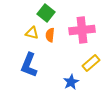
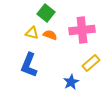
orange semicircle: rotated 104 degrees clockwise
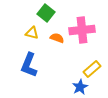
orange semicircle: moved 7 px right, 3 px down
yellow rectangle: moved 1 px right, 6 px down
blue star: moved 9 px right, 5 px down
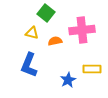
orange semicircle: moved 2 px left, 3 px down; rotated 32 degrees counterclockwise
yellow rectangle: rotated 42 degrees clockwise
blue star: moved 12 px left, 7 px up
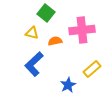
blue L-shape: moved 5 px right, 1 px up; rotated 25 degrees clockwise
yellow rectangle: rotated 42 degrees counterclockwise
blue star: moved 5 px down
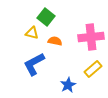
green square: moved 4 px down
pink cross: moved 9 px right, 7 px down
orange semicircle: rotated 24 degrees clockwise
blue L-shape: rotated 15 degrees clockwise
yellow rectangle: moved 1 px right
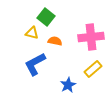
blue L-shape: moved 1 px right
